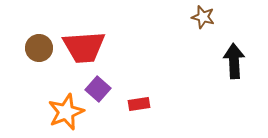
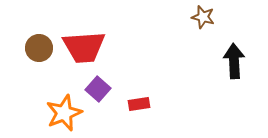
orange star: moved 2 px left, 1 px down
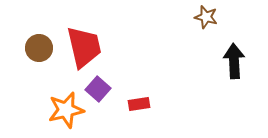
brown star: moved 3 px right
red trapezoid: rotated 99 degrees counterclockwise
orange star: moved 2 px right, 3 px up; rotated 9 degrees clockwise
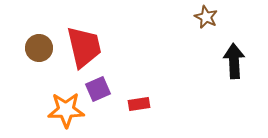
brown star: rotated 10 degrees clockwise
purple square: rotated 25 degrees clockwise
orange star: rotated 12 degrees clockwise
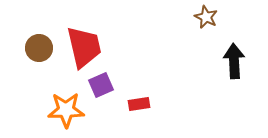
purple square: moved 3 px right, 4 px up
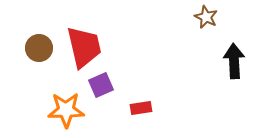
red rectangle: moved 2 px right, 4 px down
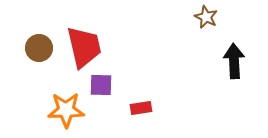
purple square: rotated 25 degrees clockwise
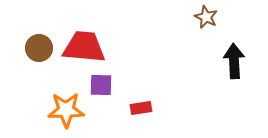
red trapezoid: rotated 72 degrees counterclockwise
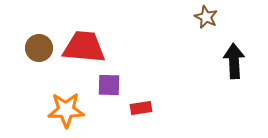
purple square: moved 8 px right
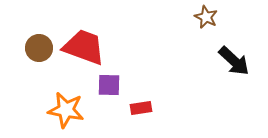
red trapezoid: rotated 15 degrees clockwise
black arrow: rotated 136 degrees clockwise
orange star: rotated 12 degrees clockwise
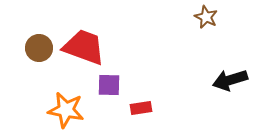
black arrow: moved 4 px left, 19 px down; rotated 120 degrees clockwise
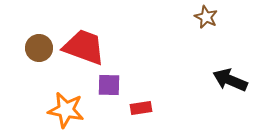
black arrow: rotated 40 degrees clockwise
